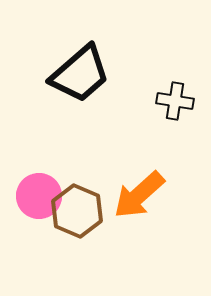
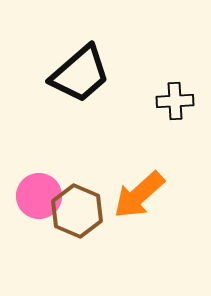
black cross: rotated 12 degrees counterclockwise
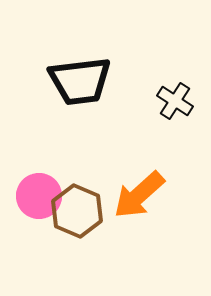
black trapezoid: moved 7 px down; rotated 34 degrees clockwise
black cross: rotated 36 degrees clockwise
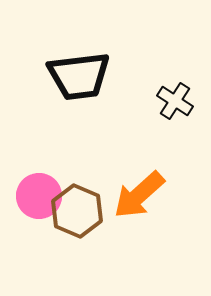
black trapezoid: moved 1 px left, 5 px up
